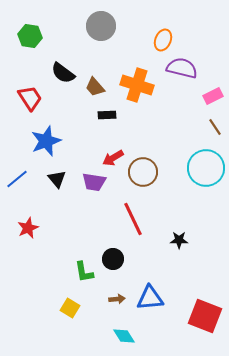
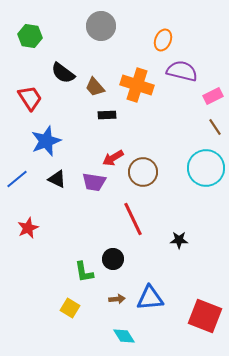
purple semicircle: moved 3 px down
black triangle: rotated 24 degrees counterclockwise
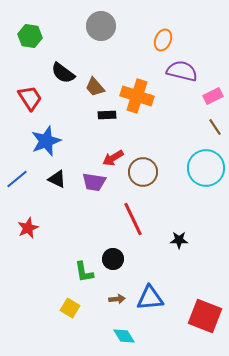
orange cross: moved 11 px down
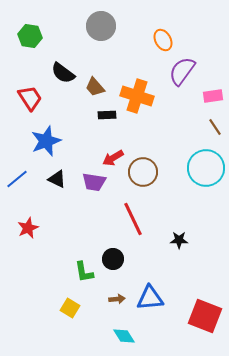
orange ellipse: rotated 50 degrees counterclockwise
purple semicircle: rotated 68 degrees counterclockwise
pink rectangle: rotated 18 degrees clockwise
